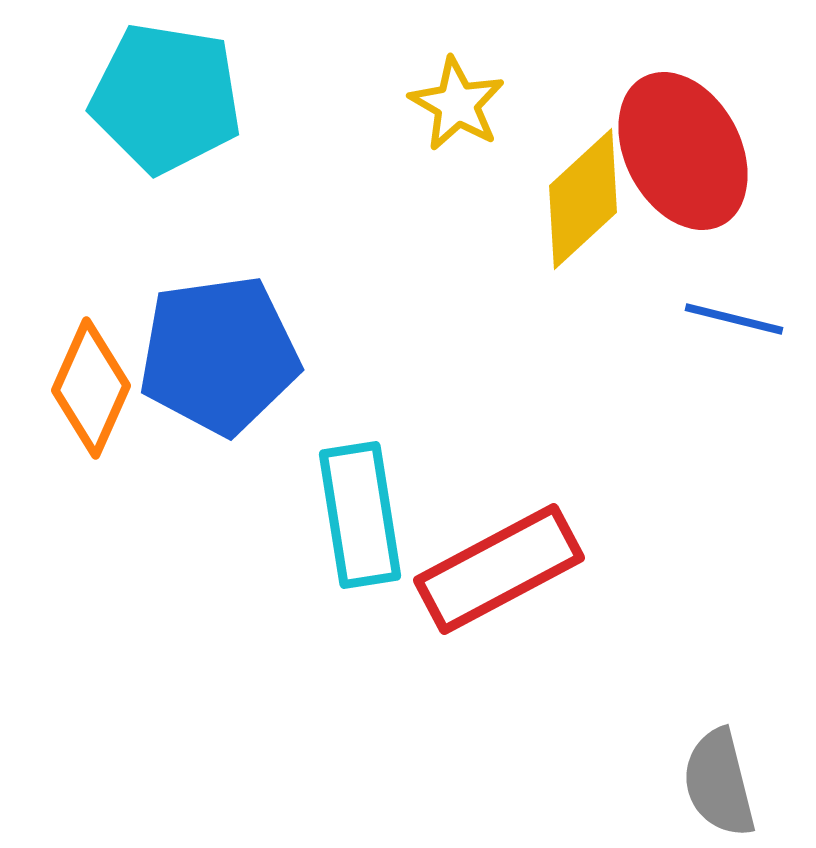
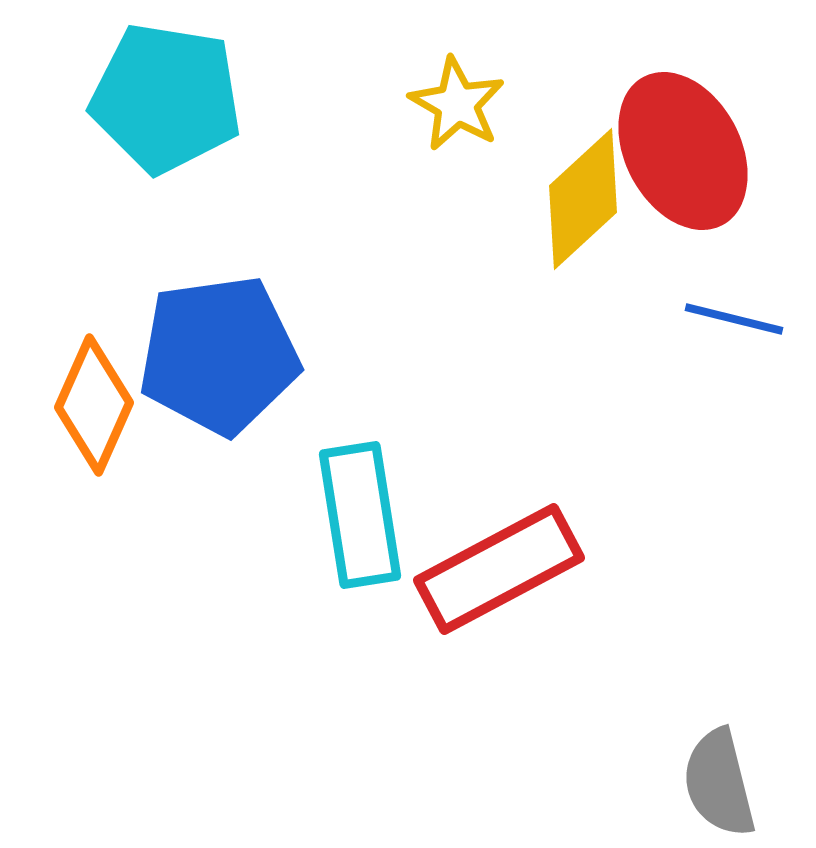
orange diamond: moved 3 px right, 17 px down
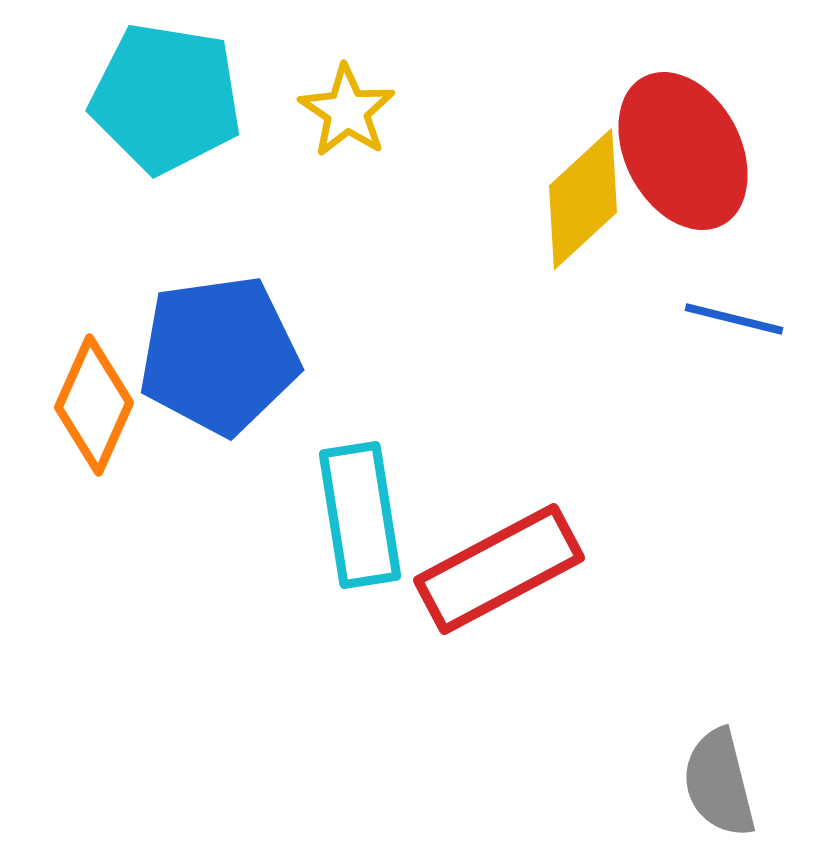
yellow star: moved 110 px left, 7 px down; rotated 4 degrees clockwise
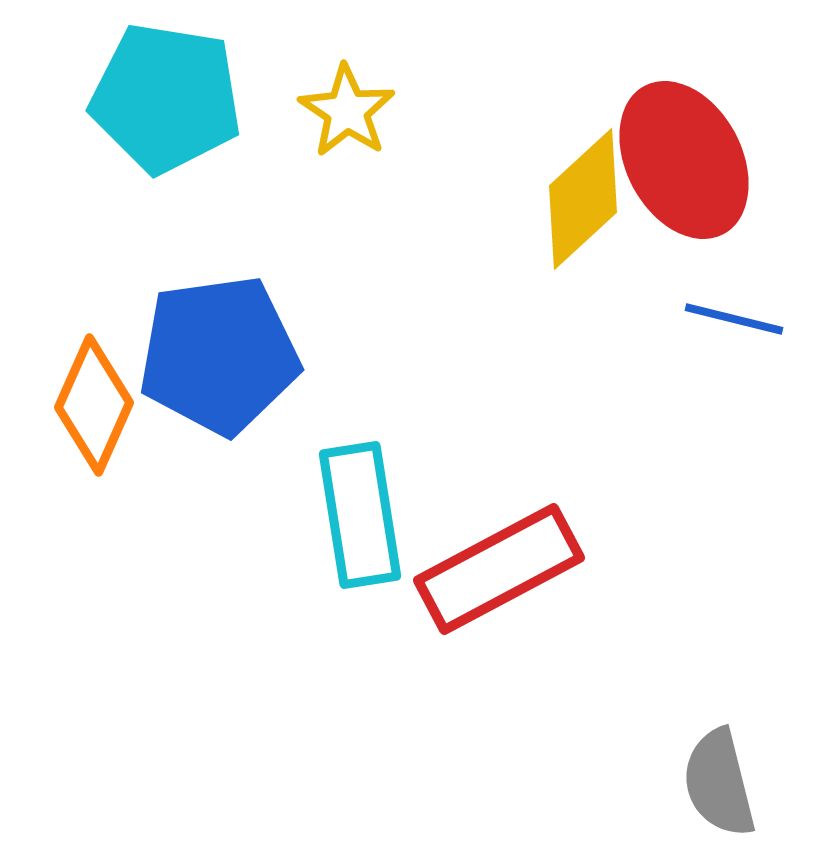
red ellipse: moved 1 px right, 9 px down
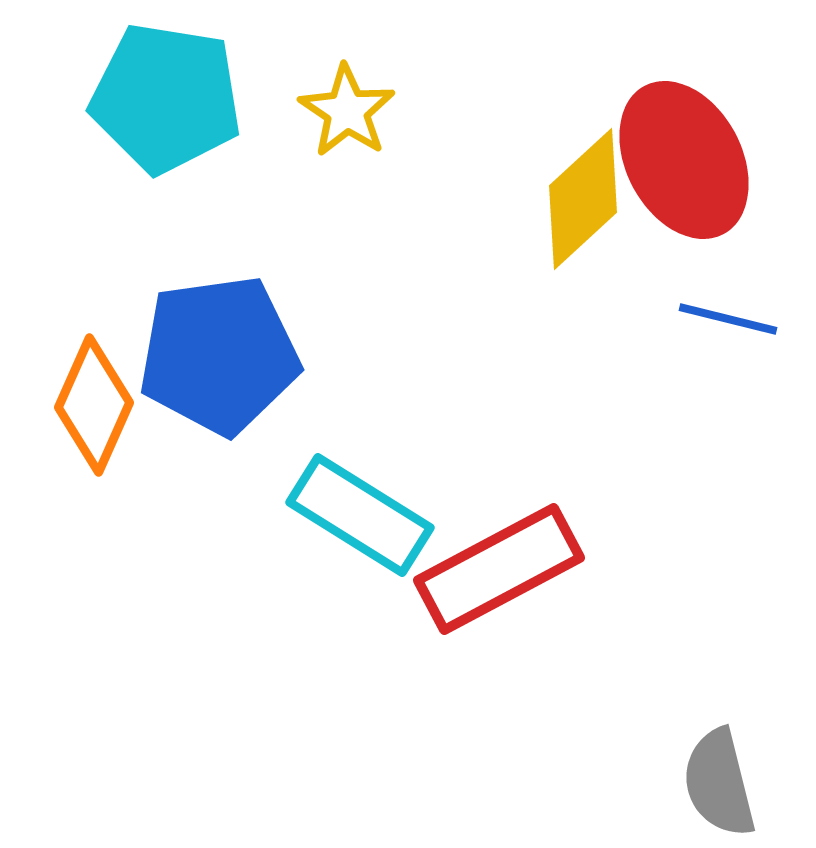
blue line: moved 6 px left
cyan rectangle: rotated 49 degrees counterclockwise
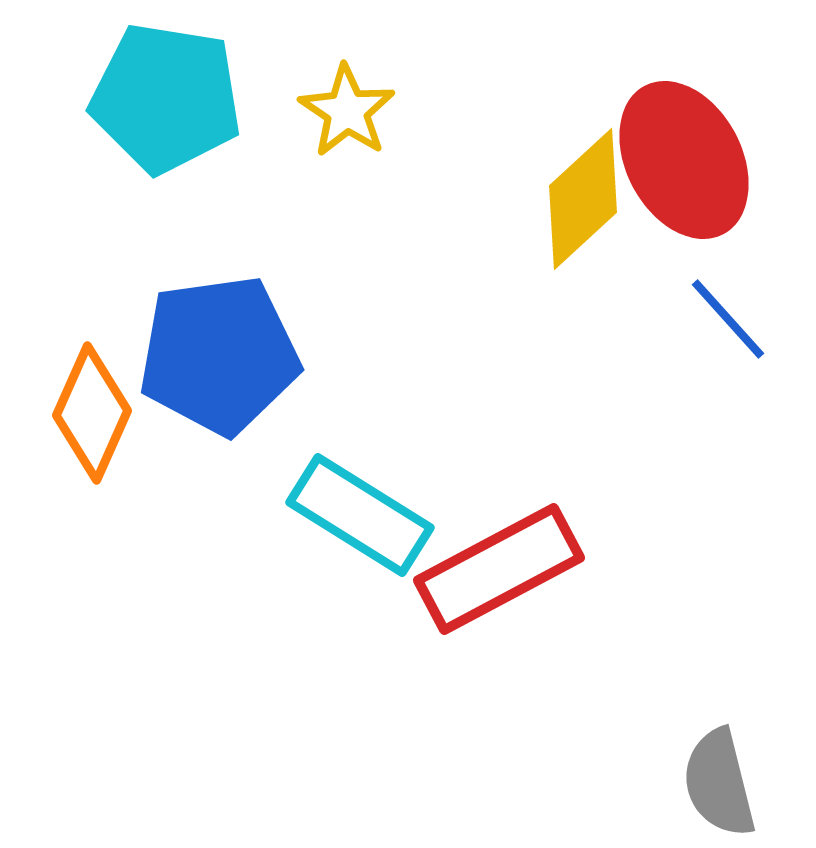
blue line: rotated 34 degrees clockwise
orange diamond: moved 2 px left, 8 px down
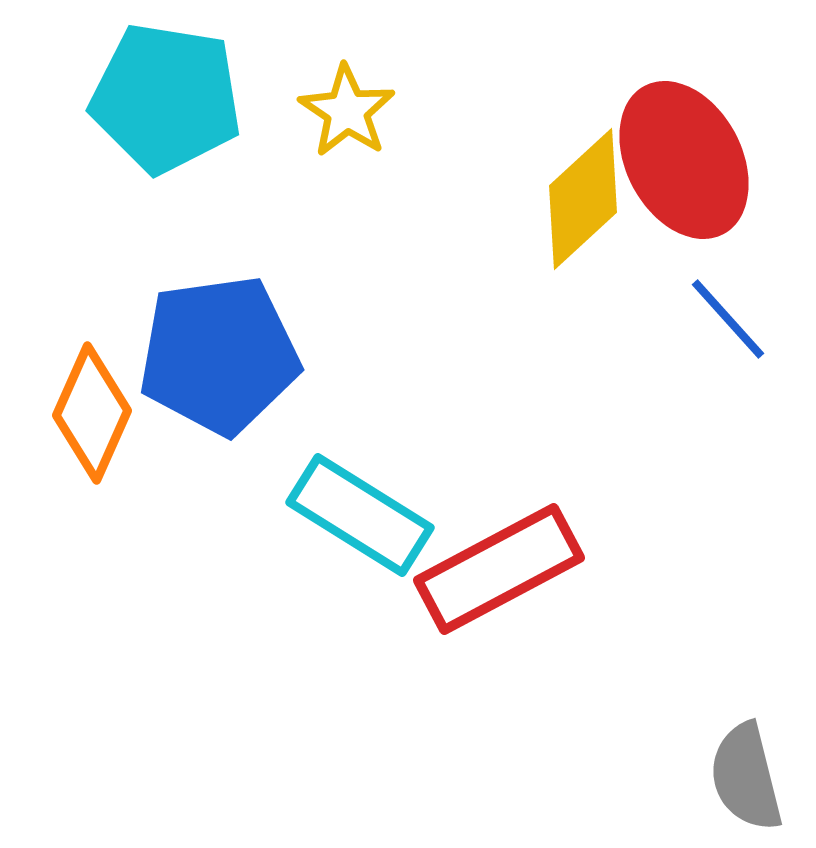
gray semicircle: moved 27 px right, 6 px up
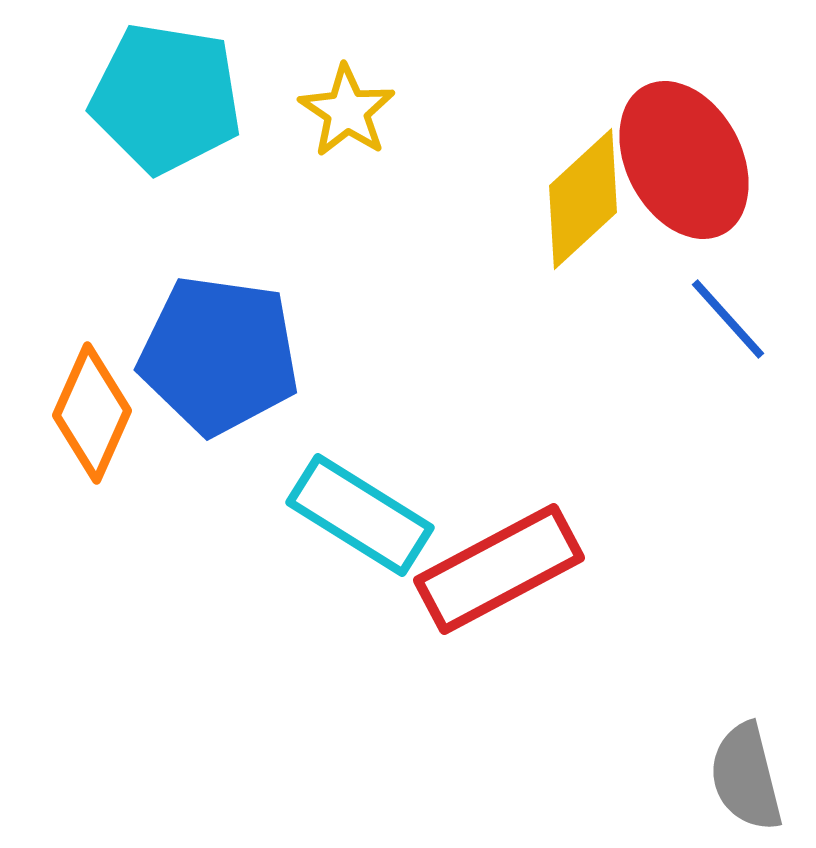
blue pentagon: rotated 16 degrees clockwise
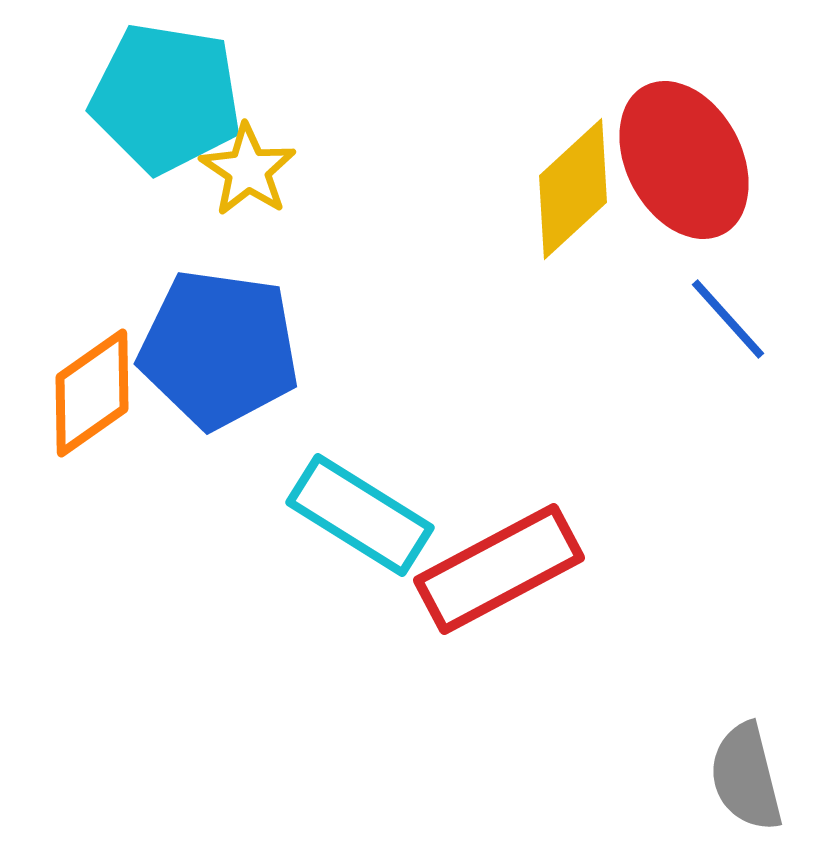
yellow star: moved 99 px left, 59 px down
yellow diamond: moved 10 px left, 10 px up
blue pentagon: moved 6 px up
orange diamond: moved 20 px up; rotated 31 degrees clockwise
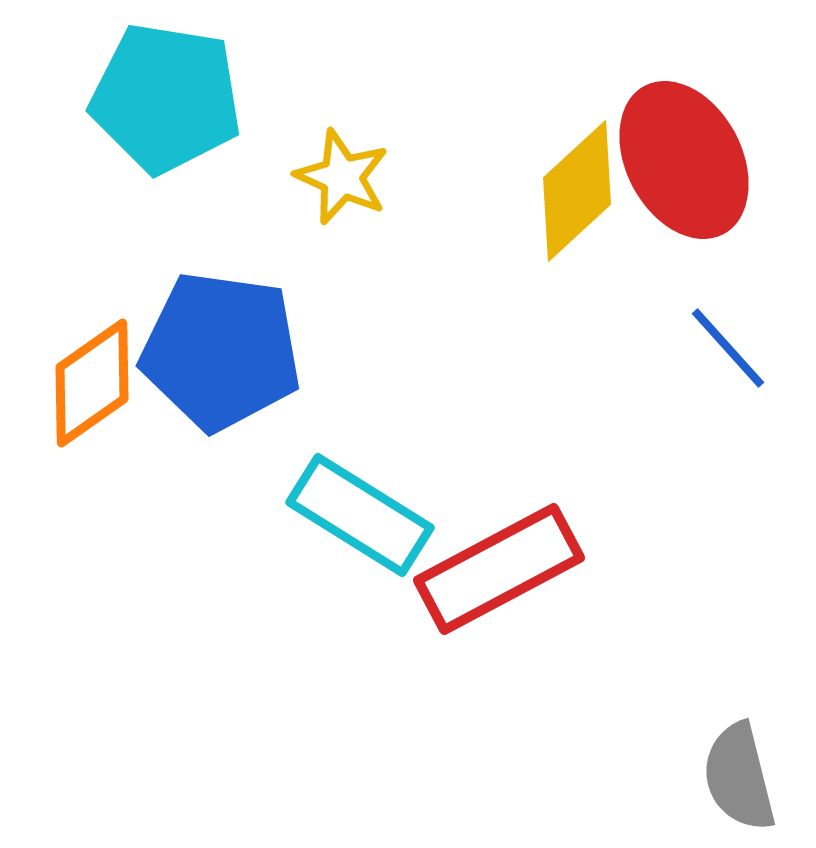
yellow star: moved 94 px right, 7 px down; rotated 10 degrees counterclockwise
yellow diamond: moved 4 px right, 2 px down
blue line: moved 29 px down
blue pentagon: moved 2 px right, 2 px down
orange diamond: moved 10 px up
gray semicircle: moved 7 px left
